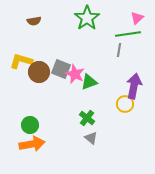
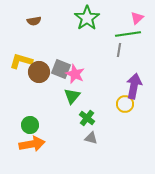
green triangle: moved 17 px left, 14 px down; rotated 30 degrees counterclockwise
gray triangle: rotated 24 degrees counterclockwise
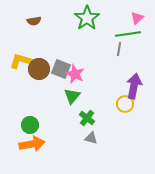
gray line: moved 1 px up
brown circle: moved 3 px up
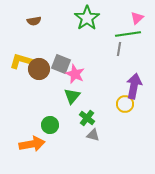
gray square: moved 5 px up
green circle: moved 20 px right
gray triangle: moved 2 px right, 3 px up
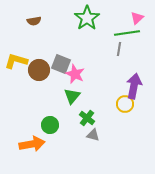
green line: moved 1 px left, 1 px up
yellow L-shape: moved 5 px left
brown circle: moved 1 px down
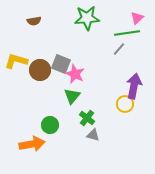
green star: rotated 30 degrees clockwise
gray line: rotated 32 degrees clockwise
brown circle: moved 1 px right
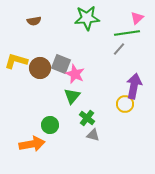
brown circle: moved 2 px up
